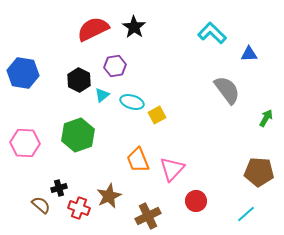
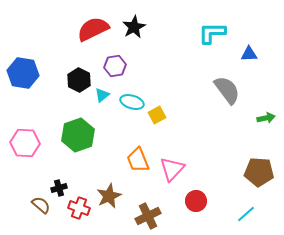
black star: rotated 10 degrees clockwise
cyan L-shape: rotated 44 degrees counterclockwise
green arrow: rotated 48 degrees clockwise
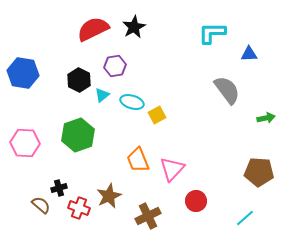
cyan line: moved 1 px left, 4 px down
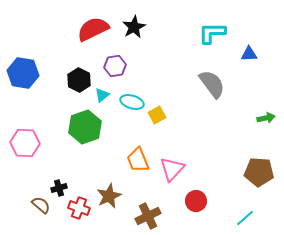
gray semicircle: moved 15 px left, 6 px up
green hexagon: moved 7 px right, 8 px up
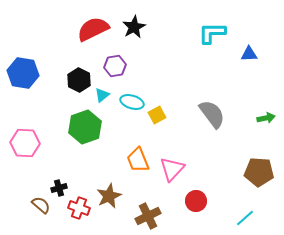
gray semicircle: moved 30 px down
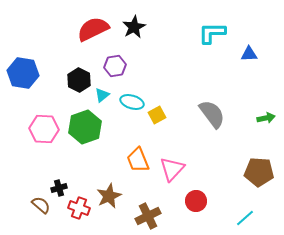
pink hexagon: moved 19 px right, 14 px up
